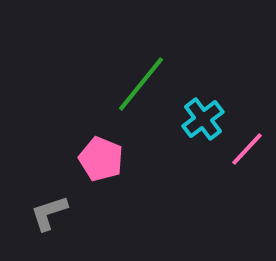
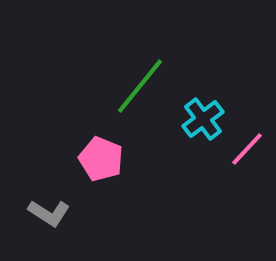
green line: moved 1 px left, 2 px down
gray L-shape: rotated 129 degrees counterclockwise
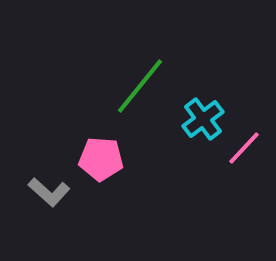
pink line: moved 3 px left, 1 px up
pink pentagon: rotated 18 degrees counterclockwise
gray L-shape: moved 21 px up; rotated 9 degrees clockwise
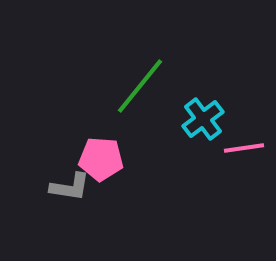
pink line: rotated 39 degrees clockwise
gray L-shape: moved 21 px right, 5 px up; rotated 33 degrees counterclockwise
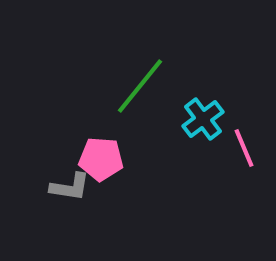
pink line: rotated 75 degrees clockwise
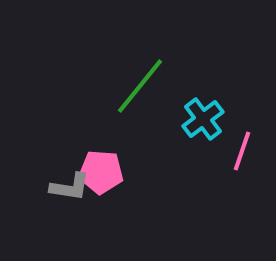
pink line: moved 2 px left, 3 px down; rotated 42 degrees clockwise
pink pentagon: moved 13 px down
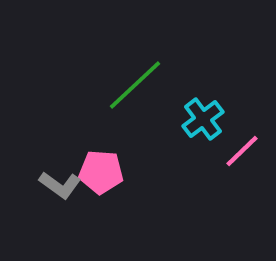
green line: moved 5 px left, 1 px up; rotated 8 degrees clockwise
pink line: rotated 27 degrees clockwise
gray L-shape: moved 10 px left, 2 px up; rotated 27 degrees clockwise
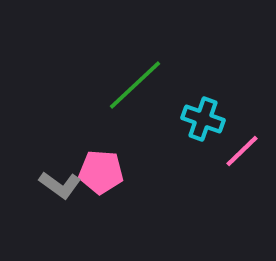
cyan cross: rotated 33 degrees counterclockwise
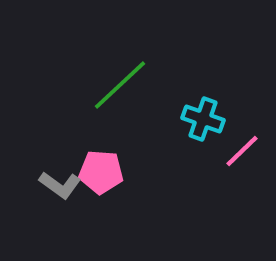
green line: moved 15 px left
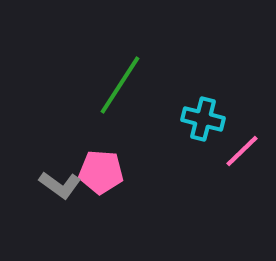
green line: rotated 14 degrees counterclockwise
cyan cross: rotated 6 degrees counterclockwise
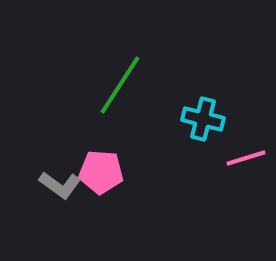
pink line: moved 4 px right, 7 px down; rotated 27 degrees clockwise
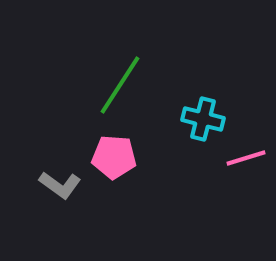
pink pentagon: moved 13 px right, 15 px up
